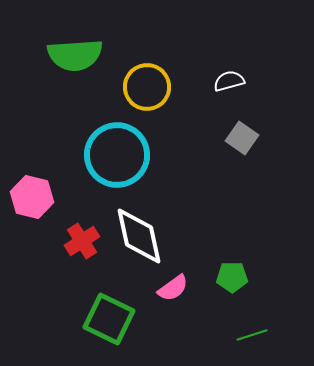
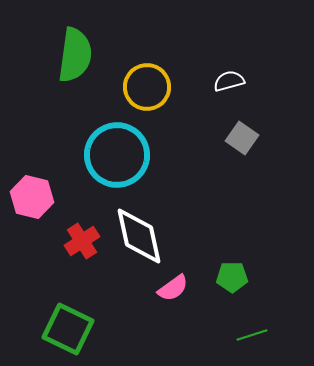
green semicircle: rotated 78 degrees counterclockwise
green square: moved 41 px left, 10 px down
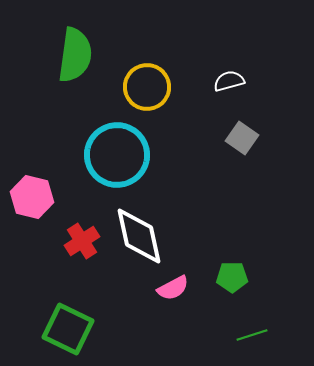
pink semicircle: rotated 8 degrees clockwise
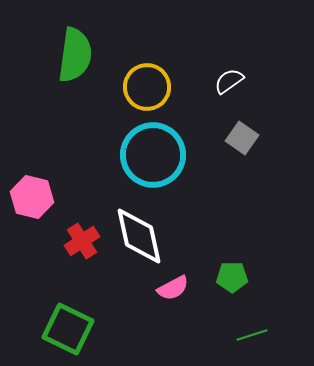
white semicircle: rotated 20 degrees counterclockwise
cyan circle: moved 36 px right
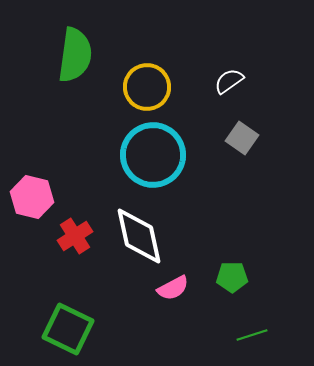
red cross: moved 7 px left, 5 px up
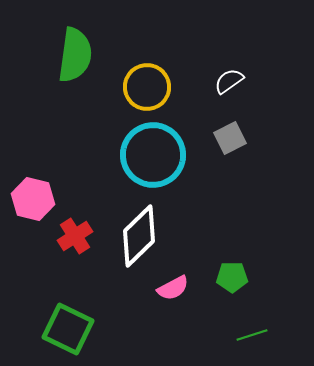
gray square: moved 12 px left; rotated 28 degrees clockwise
pink hexagon: moved 1 px right, 2 px down
white diamond: rotated 58 degrees clockwise
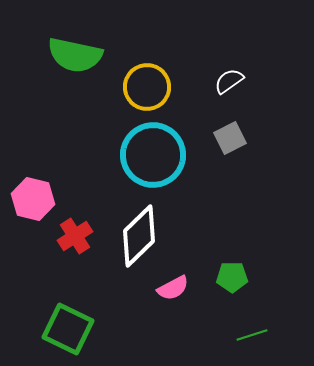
green semicircle: rotated 94 degrees clockwise
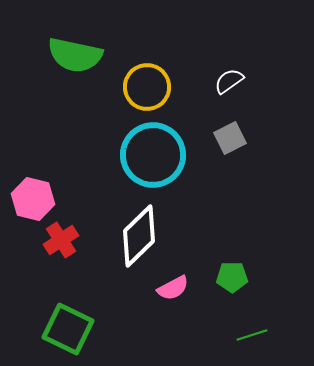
red cross: moved 14 px left, 4 px down
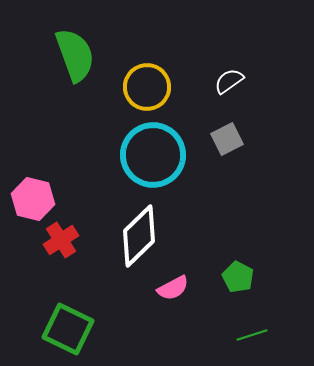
green semicircle: rotated 122 degrees counterclockwise
gray square: moved 3 px left, 1 px down
green pentagon: moved 6 px right; rotated 28 degrees clockwise
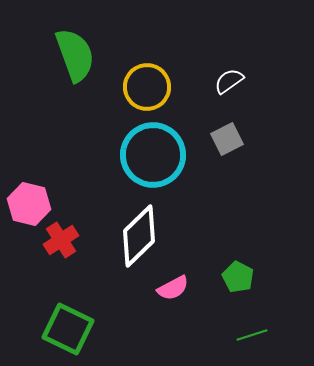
pink hexagon: moved 4 px left, 5 px down
